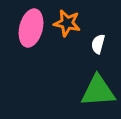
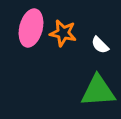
orange star: moved 4 px left, 10 px down
white semicircle: moved 2 px right, 1 px down; rotated 60 degrees counterclockwise
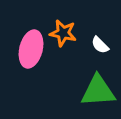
pink ellipse: moved 21 px down
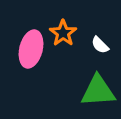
orange star: rotated 24 degrees clockwise
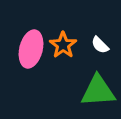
orange star: moved 12 px down
